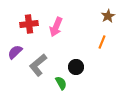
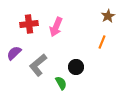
purple semicircle: moved 1 px left, 1 px down
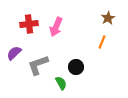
brown star: moved 2 px down
gray L-shape: rotated 20 degrees clockwise
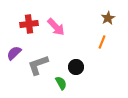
pink arrow: rotated 66 degrees counterclockwise
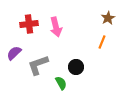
pink arrow: rotated 30 degrees clockwise
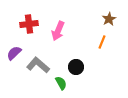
brown star: moved 1 px right, 1 px down
pink arrow: moved 2 px right, 4 px down; rotated 36 degrees clockwise
gray L-shape: rotated 60 degrees clockwise
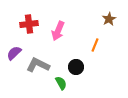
orange line: moved 7 px left, 3 px down
gray L-shape: rotated 15 degrees counterclockwise
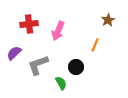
brown star: moved 1 px left, 1 px down
gray L-shape: rotated 45 degrees counterclockwise
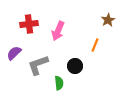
black circle: moved 1 px left, 1 px up
green semicircle: moved 2 px left; rotated 24 degrees clockwise
